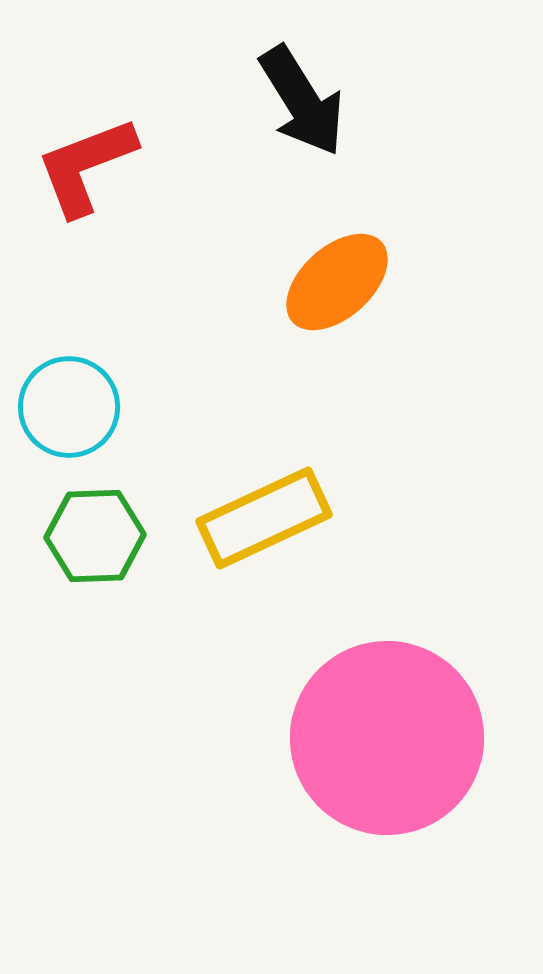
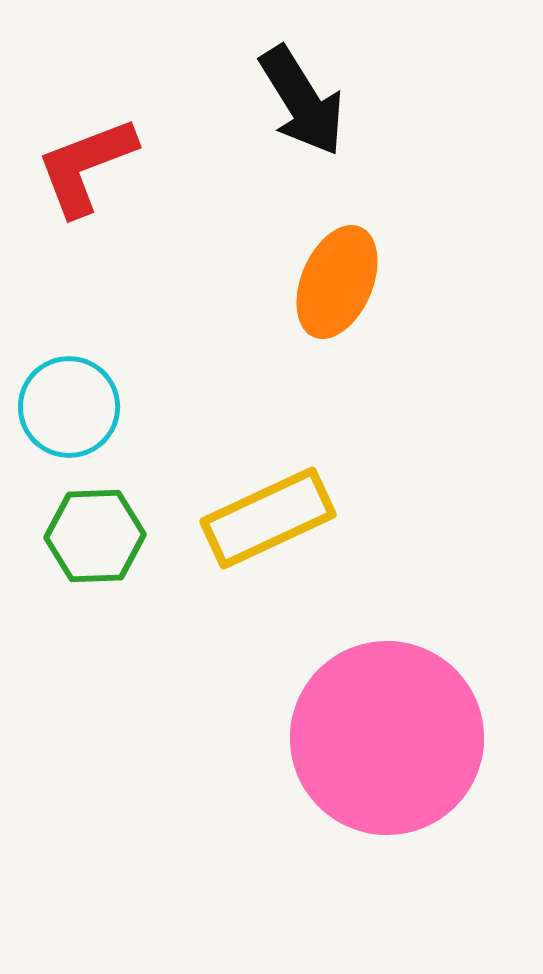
orange ellipse: rotated 25 degrees counterclockwise
yellow rectangle: moved 4 px right
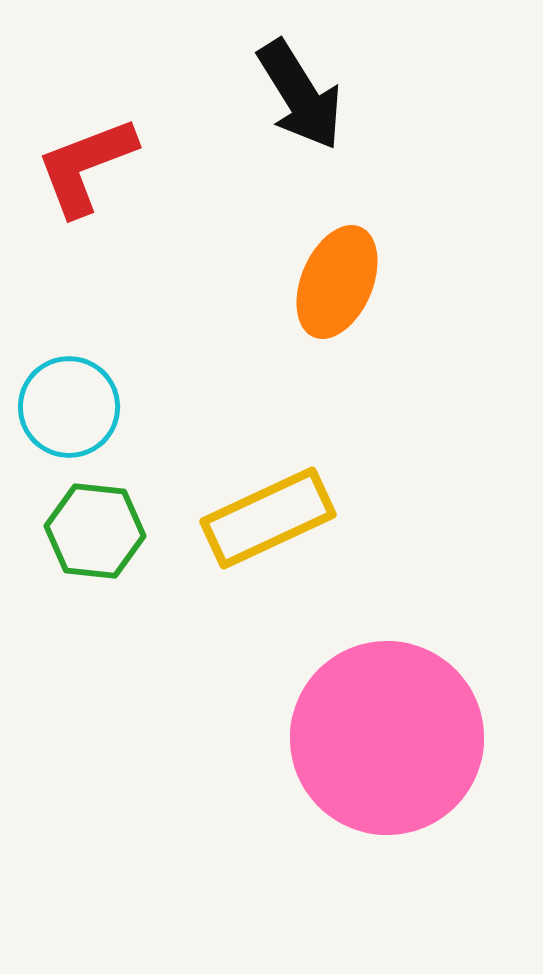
black arrow: moved 2 px left, 6 px up
green hexagon: moved 5 px up; rotated 8 degrees clockwise
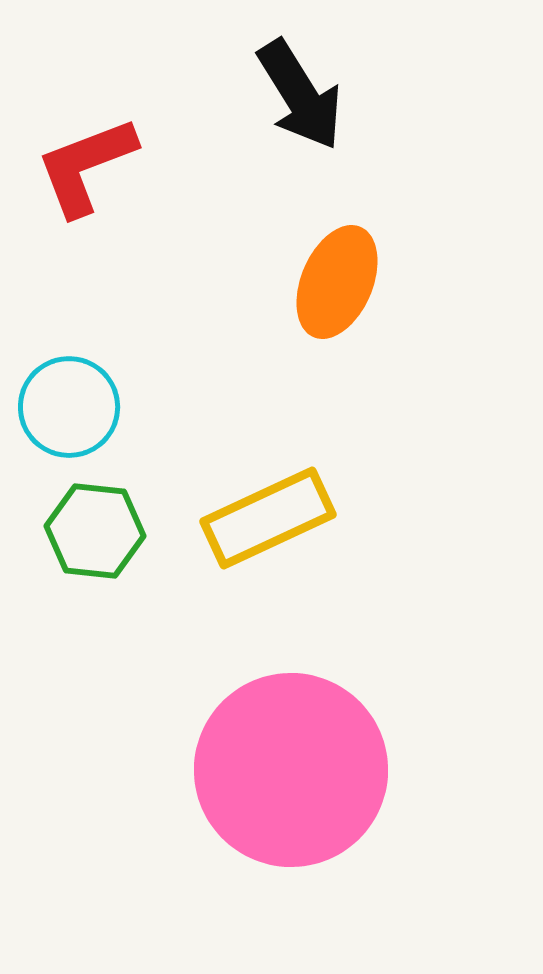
pink circle: moved 96 px left, 32 px down
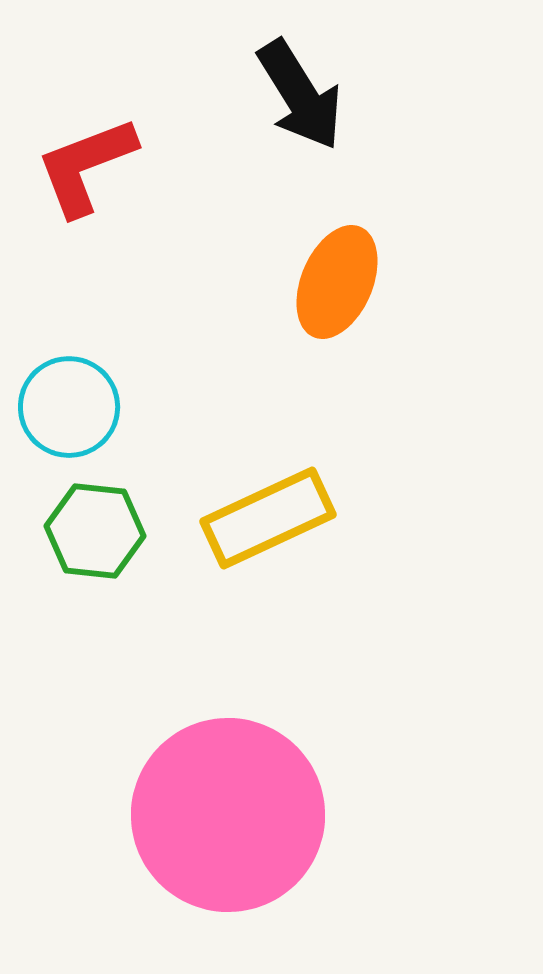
pink circle: moved 63 px left, 45 px down
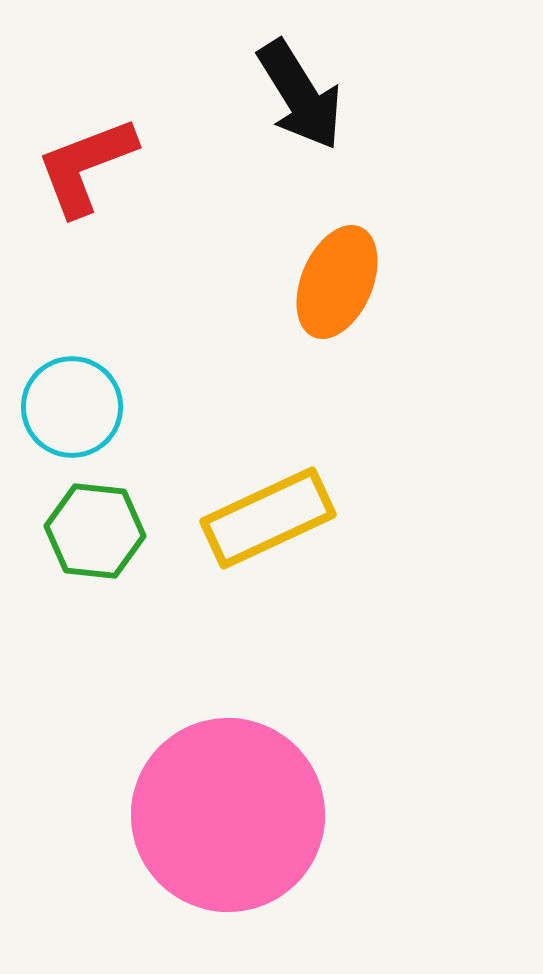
cyan circle: moved 3 px right
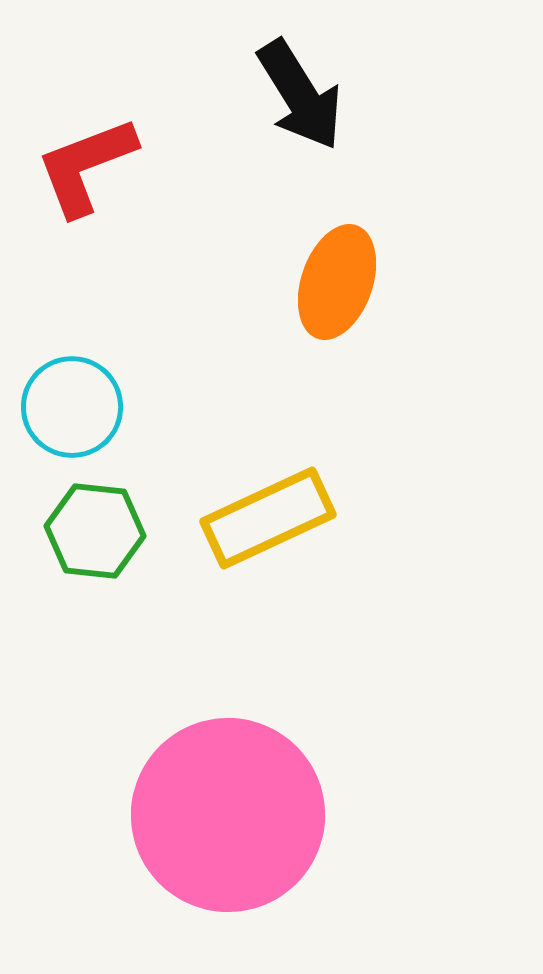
orange ellipse: rotated 4 degrees counterclockwise
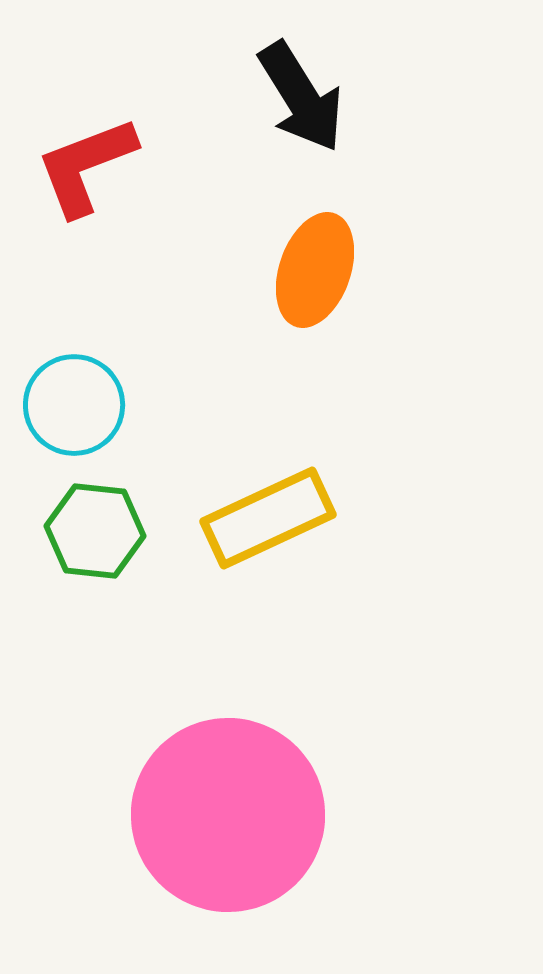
black arrow: moved 1 px right, 2 px down
orange ellipse: moved 22 px left, 12 px up
cyan circle: moved 2 px right, 2 px up
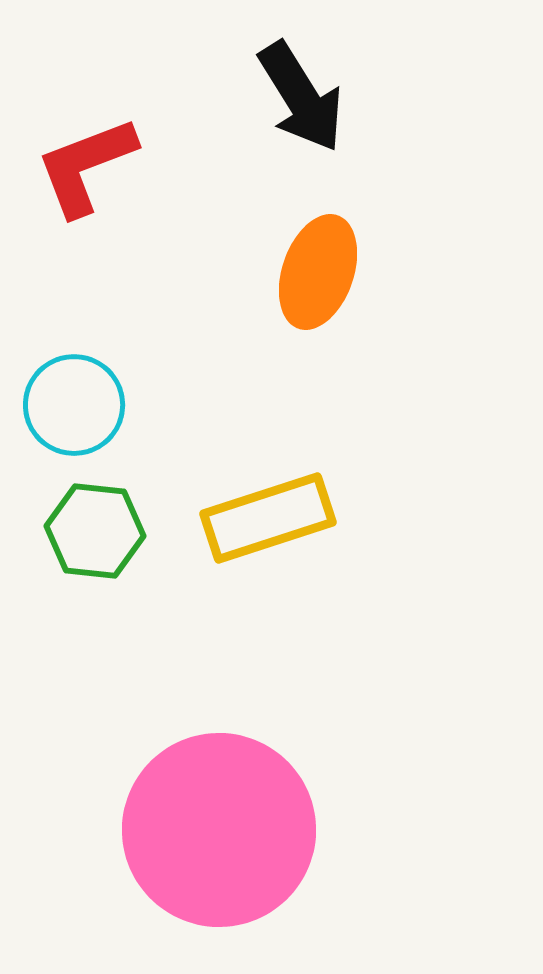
orange ellipse: moved 3 px right, 2 px down
yellow rectangle: rotated 7 degrees clockwise
pink circle: moved 9 px left, 15 px down
